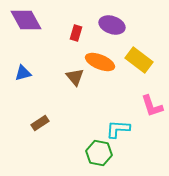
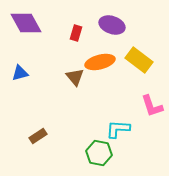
purple diamond: moved 3 px down
orange ellipse: rotated 36 degrees counterclockwise
blue triangle: moved 3 px left
brown rectangle: moved 2 px left, 13 px down
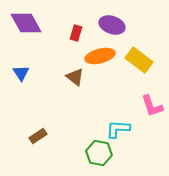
orange ellipse: moved 6 px up
blue triangle: moved 1 px right; rotated 48 degrees counterclockwise
brown triangle: rotated 12 degrees counterclockwise
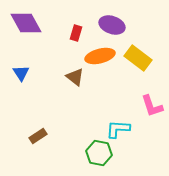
yellow rectangle: moved 1 px left, 2 px up
